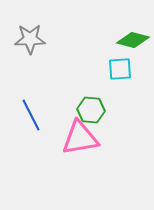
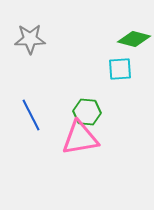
green diamond: moved 1 px right, 1 px up
green hexagon: moved 4 px left, 2 px down
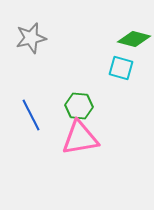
gray star: moved 1 px right, 1 px up; rotated 12 degrees counterclockwise
cyan square: moved 1 px right, 1 px up; rotated 20 degrees clockwise
green hexagon: moved 8 px left, 6 px up
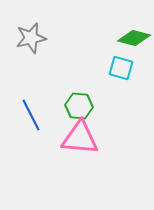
green diamond: moved 1 px up
pink triangle: rotated 15 degrees clockwise
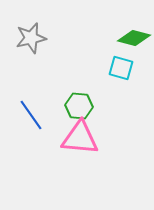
blue line: rotated 8 degrees counterclockwise
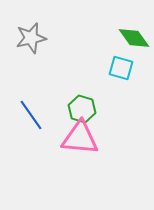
green diamond: rotated 40 degrees clockwise
green hexagon: moved 3 px right, 3 px down; rotated 12 degrees clockwise
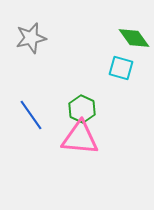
green hexagon: rotated 8 degrees clockwise
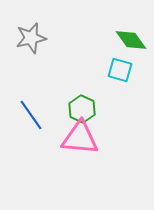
green diamond: moved 3 px left, 2 px down
cyan square: moved 1 px left, 2 px down
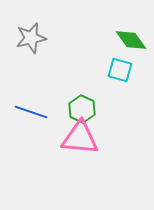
blue line: moved 3 px up; rotated 36 degrees counterclockwise
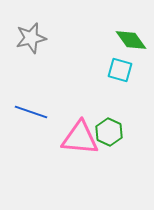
green hexagon: moved 27 px right, 23 px down
